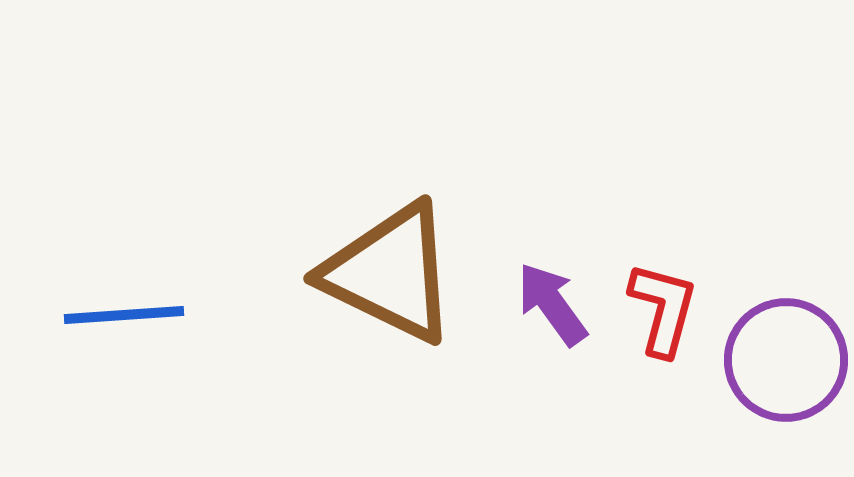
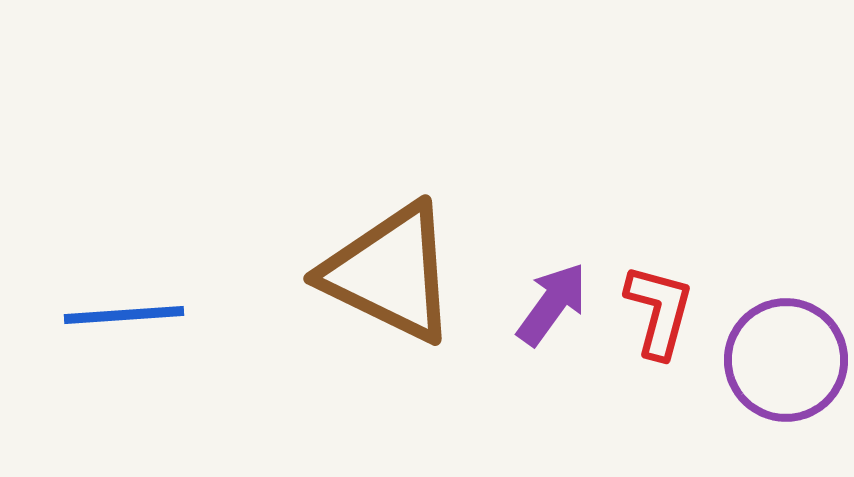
purple arrow: rotated 72 degrees clockwise
red L-shape: moved 4 px left, 2 px down
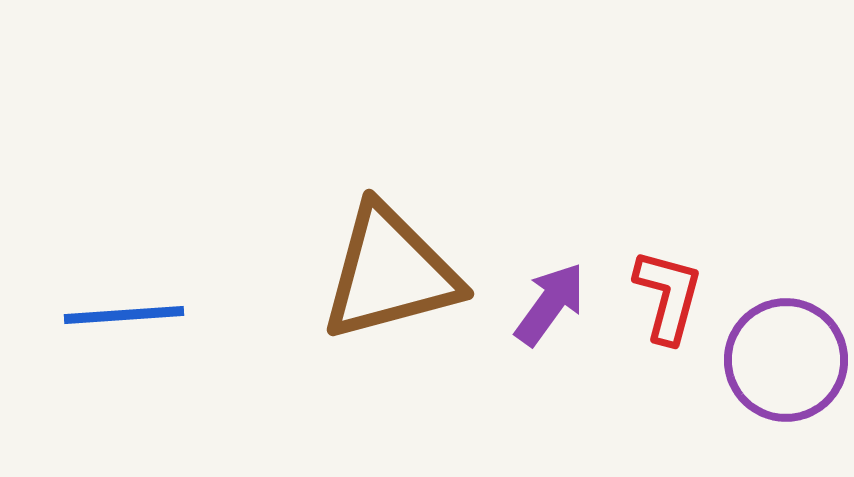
brown triangle: rotated 41 degrees counterclockwise
purple arrow: moved 2 px left
red L-shape: moved 9 px right, 15 px up
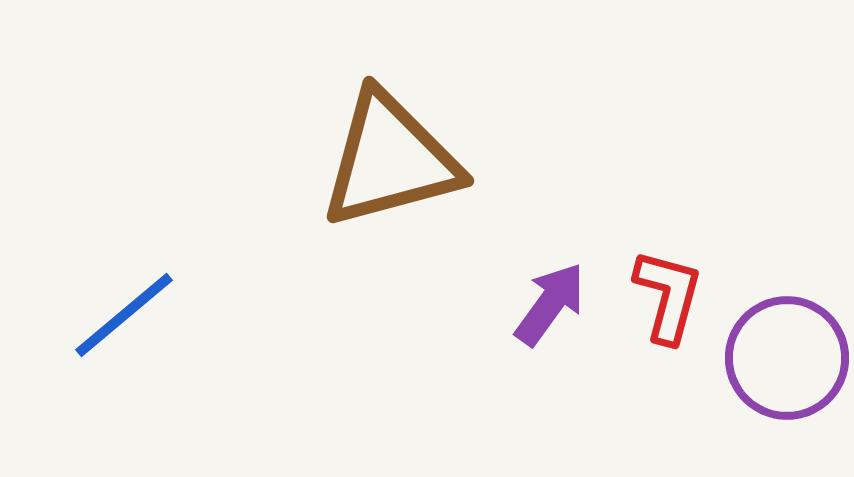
brown triangle: moved 113 px up
blue line: rotated 36 degrees counterclockwise
purple circle: moved 1 px right, 2 px up
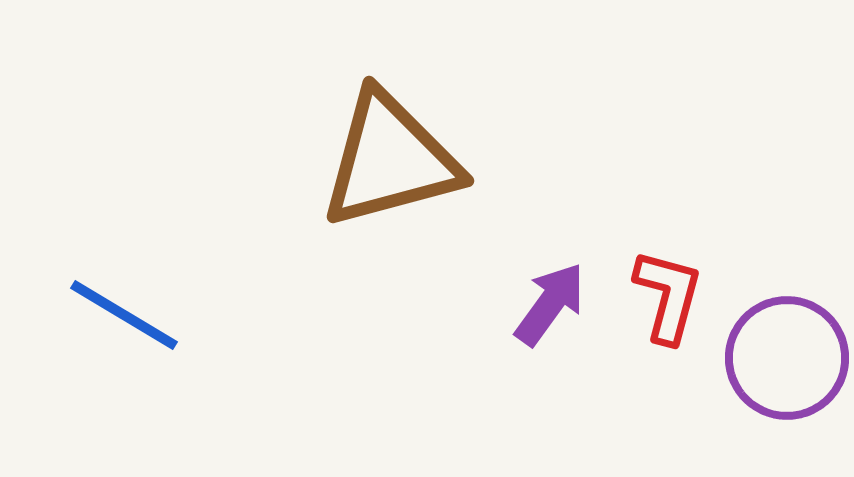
blue line: rotated 71 degrees clockwise
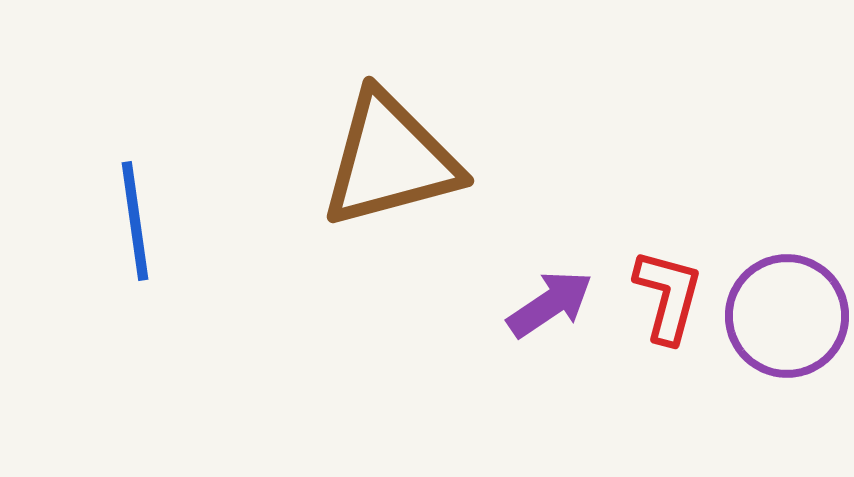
purple arrow: rotated 20 degrees clockwise
blue line: moved 11 px right, 94 px up; rotated 51 degrees clockwise
purple circle: moved 42 px up
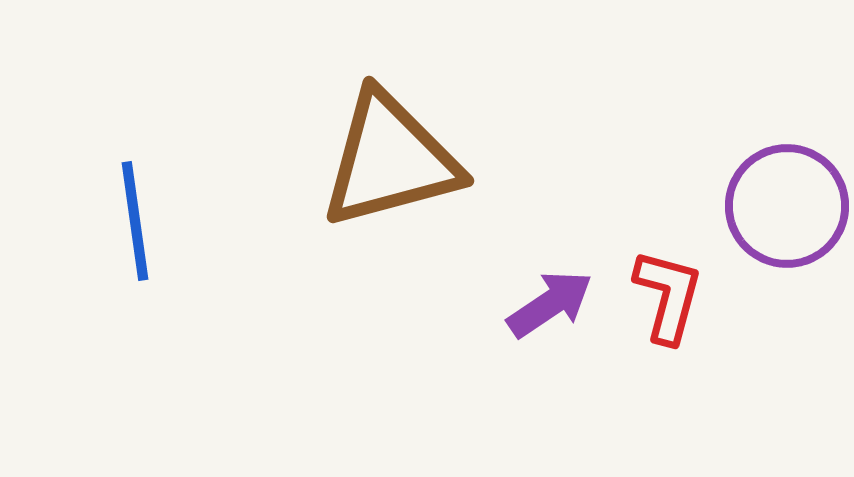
purple circle: moved 110 px up
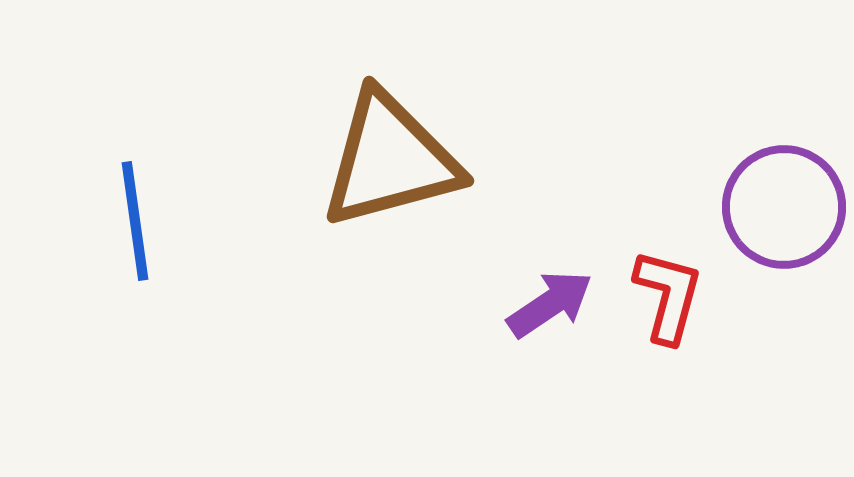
purple circle: moved 3 px left, 1 px down
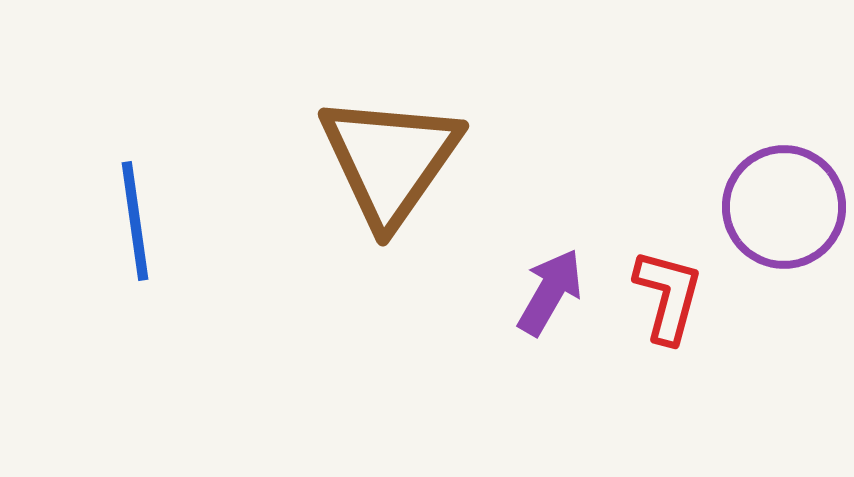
brown triangle: rotated 40 degrees counterclockwise
purple arrow: moved 12 px up; rotated 26 degrees counterclockwise
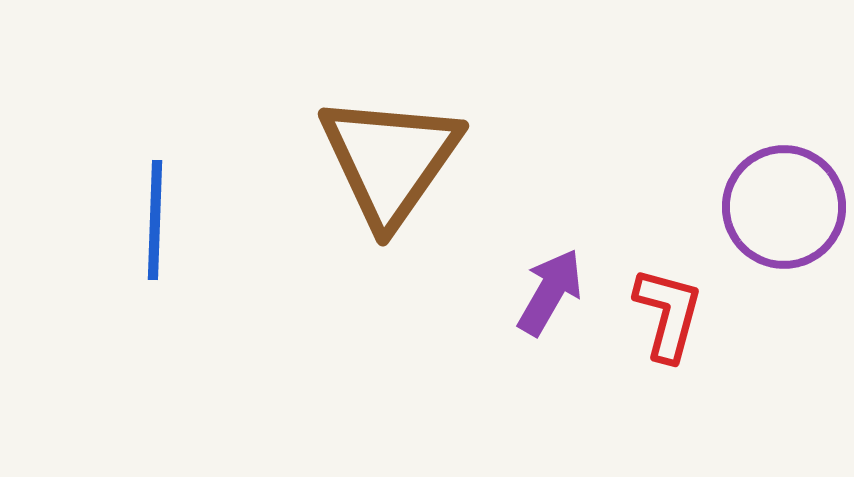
blue line: moved 20 px right, 1 px up; rotated 10 degrees clockwise
red L-shape: moved 18 px down
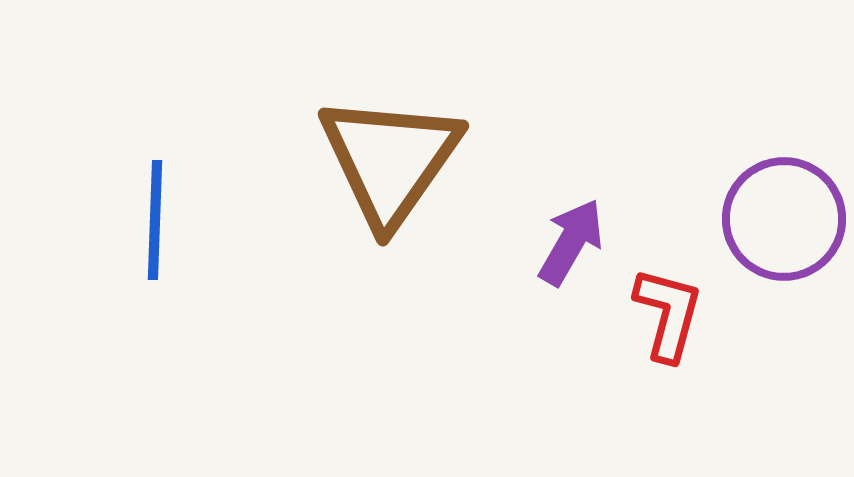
purple circle: moved 12 px down
purple arrow: moved 21 px right, 50 px up
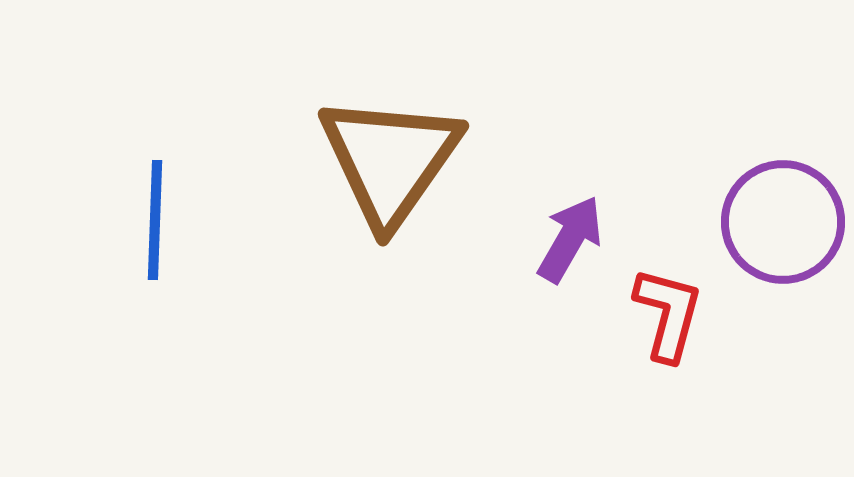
purple circle: moved 1 px left, 3 px down
purple arrow: moved 1 px left, 3 px up
